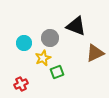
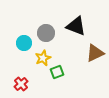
gray circle: moved 4 px left, 5 px up
red cross: rotated 16 degrees counterclockwise
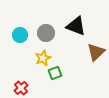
cyan circle: moved 4 px left, 8 px up
brown triangle: moved 1 px right, 1 px up; rotated 18 degrees counterclockwise
green square: moved 2 px left, 1 px down
red cross: moved 4 px down
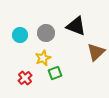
red cross: moved 4 px right, 10 px up
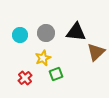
black triangle: moved 6 px down; rotated 15 degrees counterclockwise
green square: moved 1 px right, 1 px down
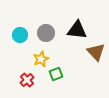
black triangle: moved 1 px right, 2 px up
brown triangle: rotated 30 degrees counterclockwise
yellow star: moved 2 px left, 1 px down
red cross: moved 2 px right, 2 px down
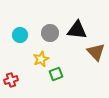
gray circle: moved 4 px right
red cross: moved 16 px left; rotated 24 degrees clockwise
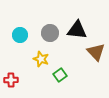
yellow star: rotated 28 degrees counterclockwise
green square: moved 4 px right, 1 px down; rotated 16 degrees counterclockwise
red cross: rotated 16 degrees clockwise
